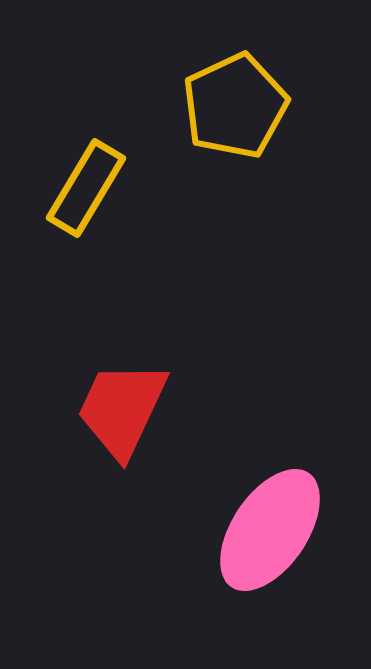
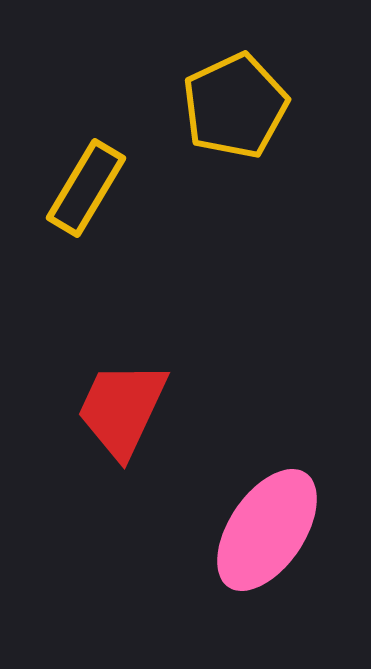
pink ellipse: moved 3 px left
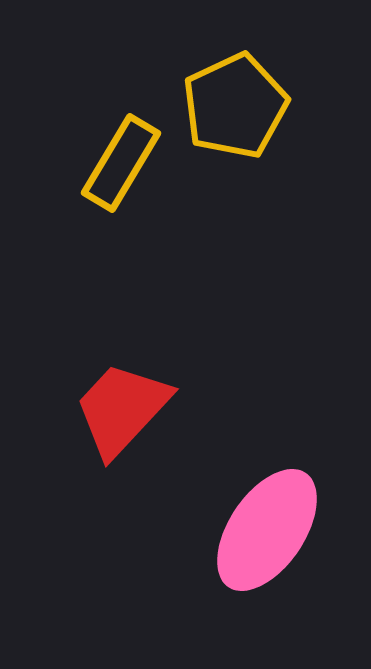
yellow rectangle: moved 35 px right, 25 px up
red trapezoid: rotated 18 degrees clockwise
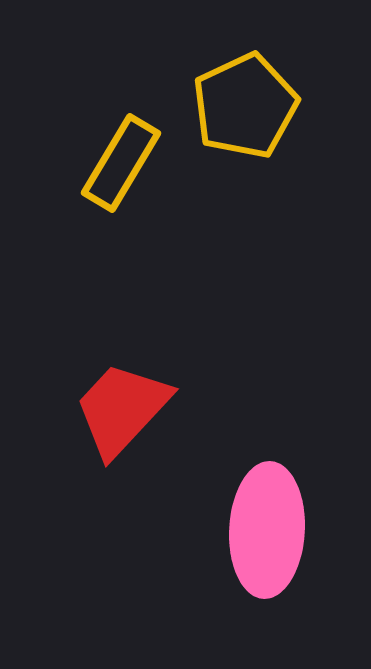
yellow pentagon: moved 10 px right
pink ellipse: rotated 31 degrees counterclockwise
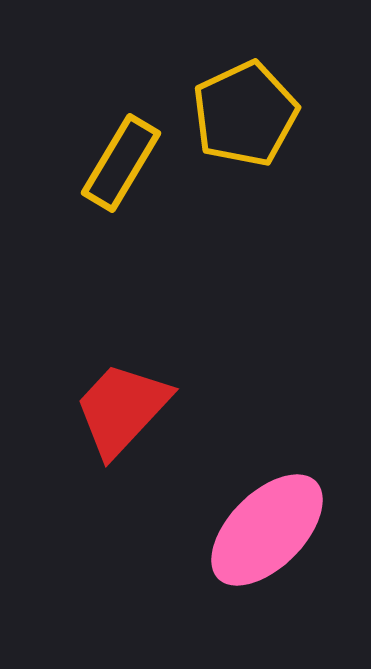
yellow pentagon: moved 8 px down
pink ellipse: rotated 42 degrees clockwise
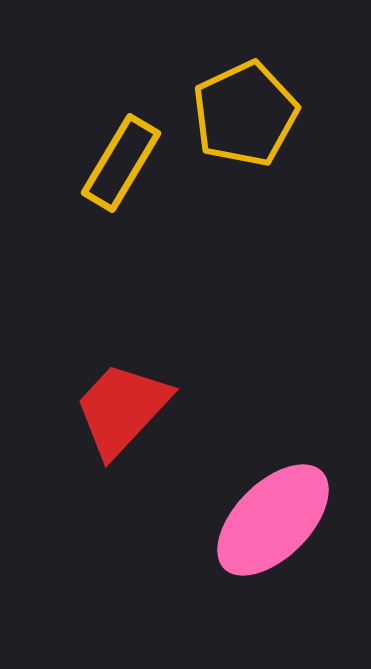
pink ellipse: moved 6 px right, 10 px up
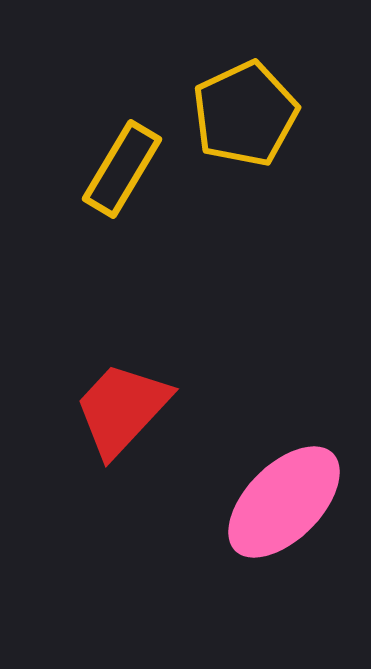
yellow rectangle: moved 1 px right, 6 px down
pink ellipse: moved 11 px right, 18 px up
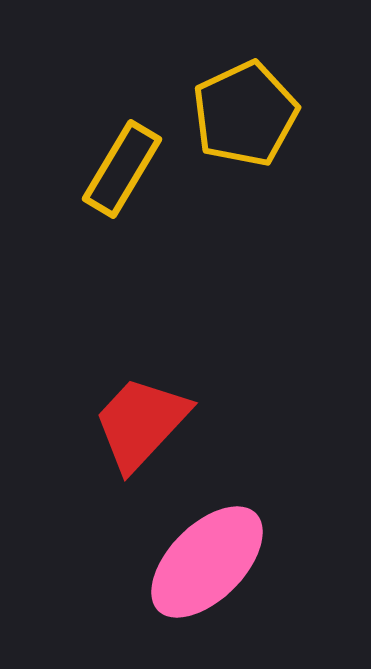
red trapezoid: moved 19 px right, 14 px down
pink ellipse: moved 77 px left, 60 px down
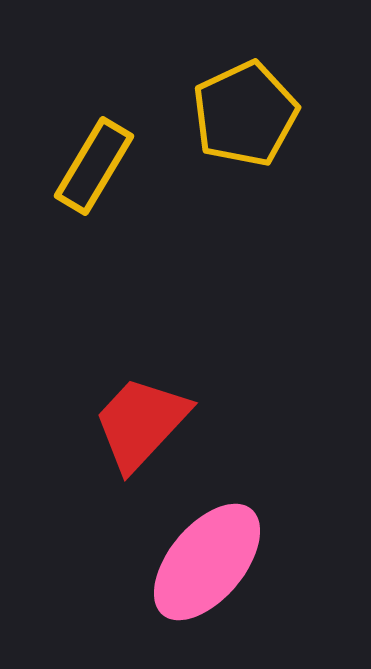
yellow rectangle: moved 28 px left, 3 px up
pink ellipse: rotated 5 degrees counterclockwise
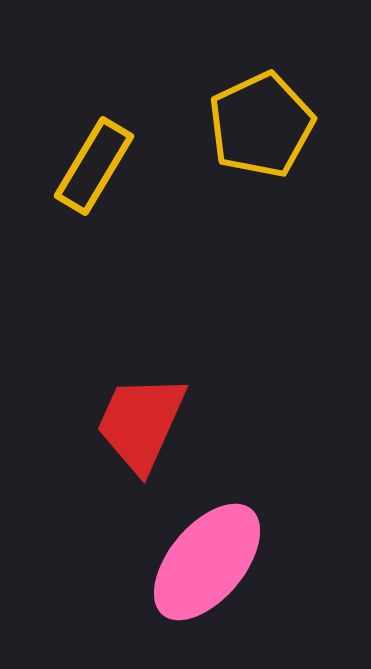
yellow pentagon: moved 16 px right, 11 px down
red trapezoid: rotated 19 degrees counterclockwise
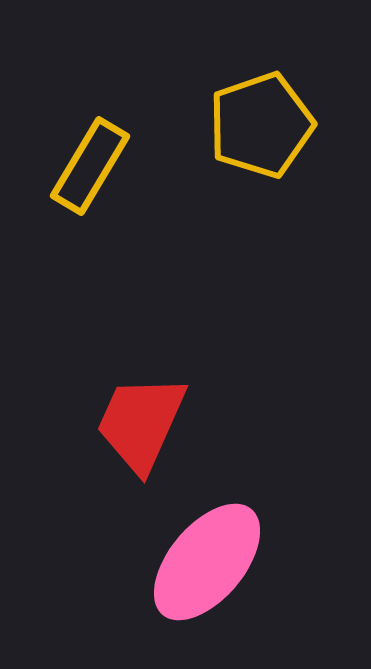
yellow pentagon: rotated 6 degrees clockwise
yellow rectangle: moved 4 px left
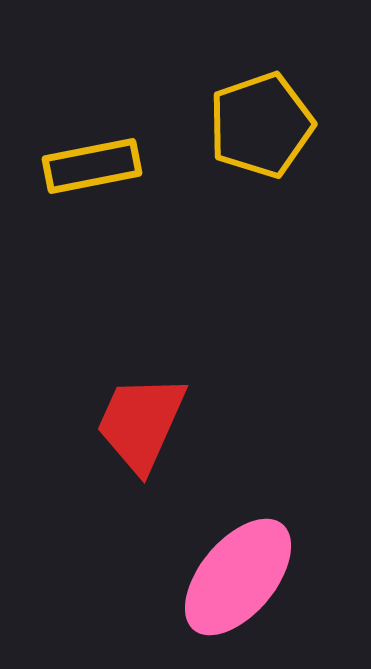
yellow rectangle: moved 2 px right; rotated 48 degrees clockwise
pink ellipse: moved 31 px right, 15 px down
